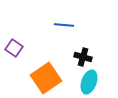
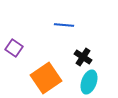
black cross: rotated 18 degrees clockwise
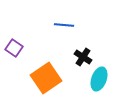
cyan ellipse: moved 10 px right, 3 px up
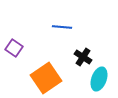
blue line: moved 2 px left, 2 px down
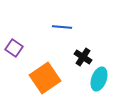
orange square: moved 1 px left
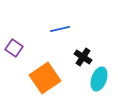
blue line: moved 2 px left, 2 px down; rotated 18 degrees counterclockwise
